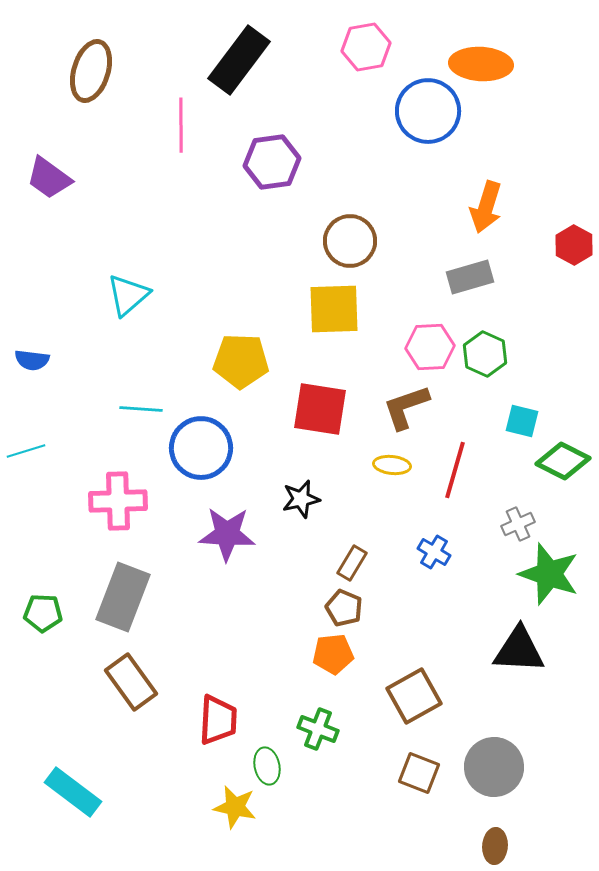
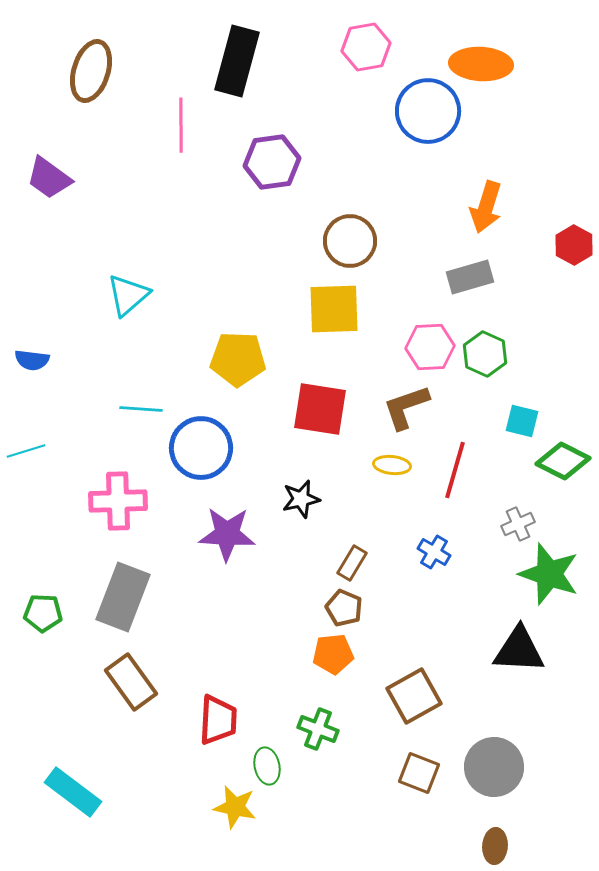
black rectangle at (239, 60): moved 2 px left, 1 px down; rotated 22 degrees counterclockwise
yellow pentagon at (241, 361): moved 3 px left, 2 px up
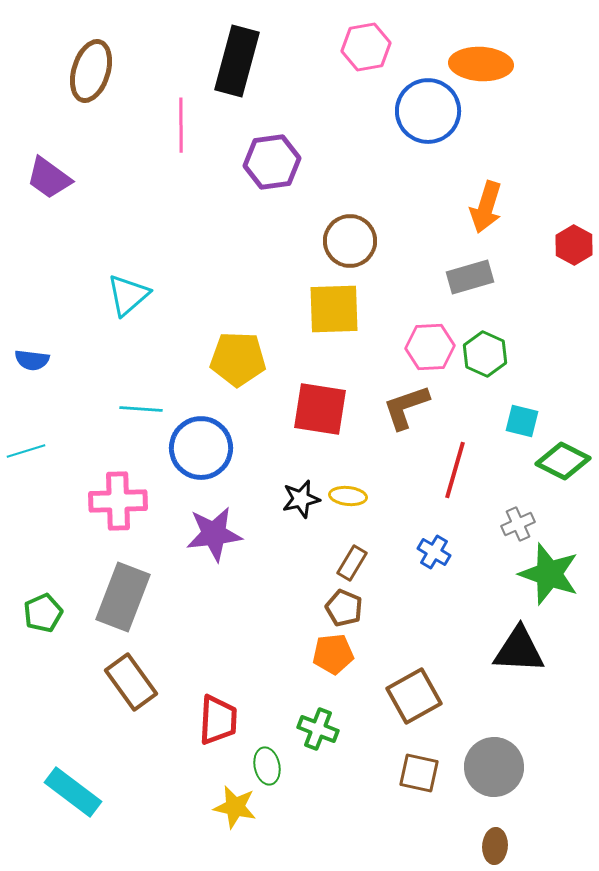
yellow ellipse at (392, 465): moved 44 px left, 31 px down
purple star at (227, 534): moved 13 px left; rotated 10 degrees counterclockwise
green pentagon at (43, 613): rotated 27 degrees counterclockwise
brown square at (419, 773): rotated 9 degrees counterclockwise
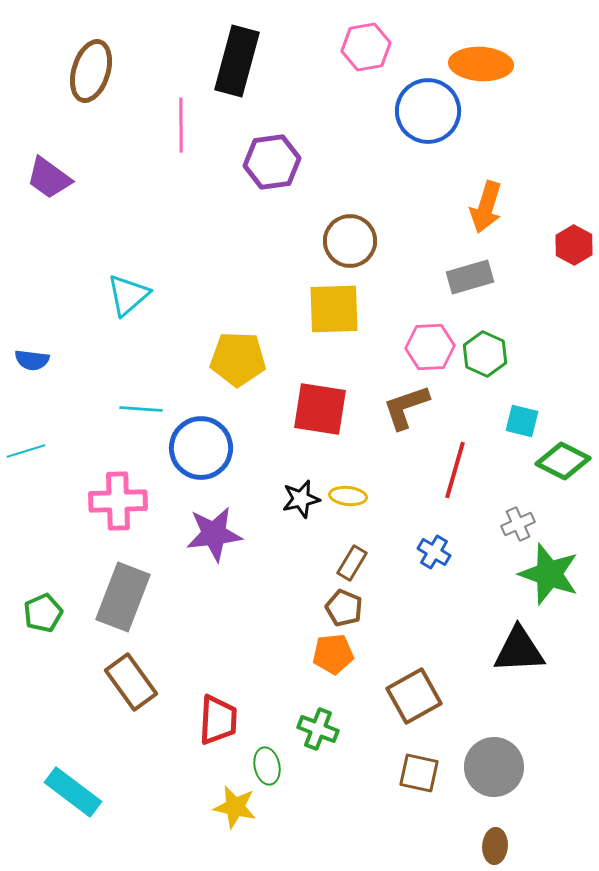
black triangle at (519, 650): rotated 6 degrees counterclockwise
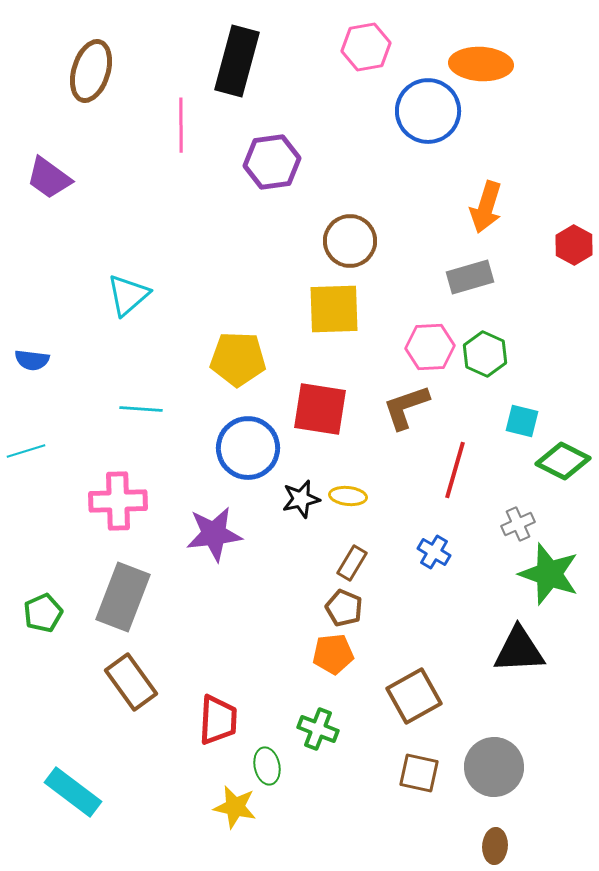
blue circle at (201, 448): moved 47 px right
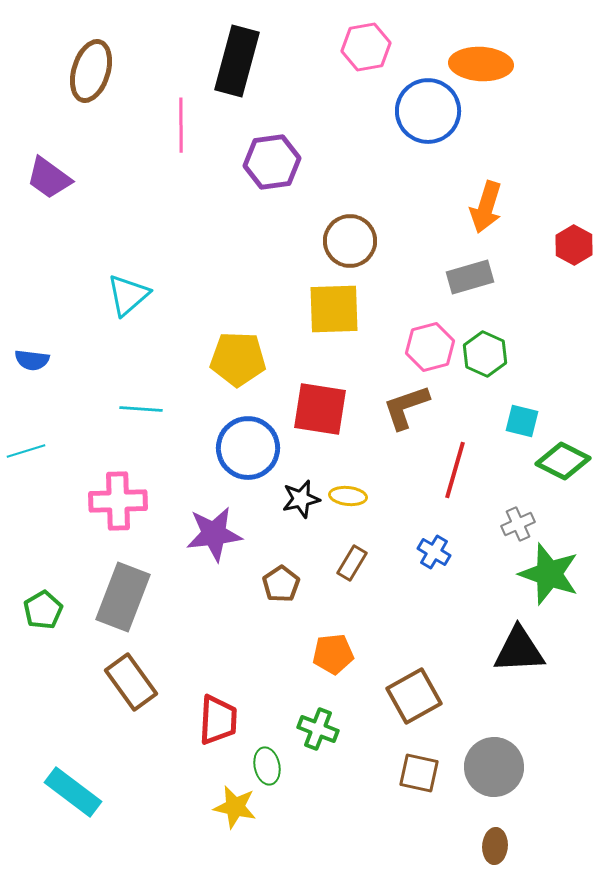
pink hexagon at (430, 347): rotated 12 degrees counterclockwise
brown pentagon at (344, 608): moved 63 px left, 24 px up; rotated 15 degrees clockwise
green pentagon at (43, 613): moved 3 px up; rotated 6 degrees counterclockwise
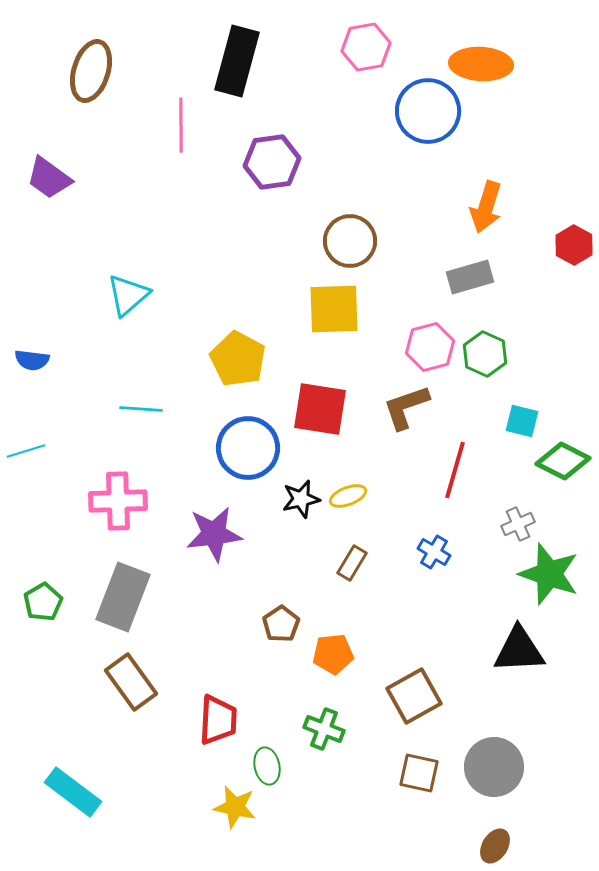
yellow pentagon at (238, 359): rotated 26 degrees clockwise
yellow ellipse at (348, 496): rotated 27 degrees counterclockwise
brown pentagon at (281, 584): moved 40 px down
green pentagon at (43, 610): moved 8 px up
green cross at (318, 729): moved 6 px right
brown ellipse at (495, 846): rotated 28 degrees clockwise
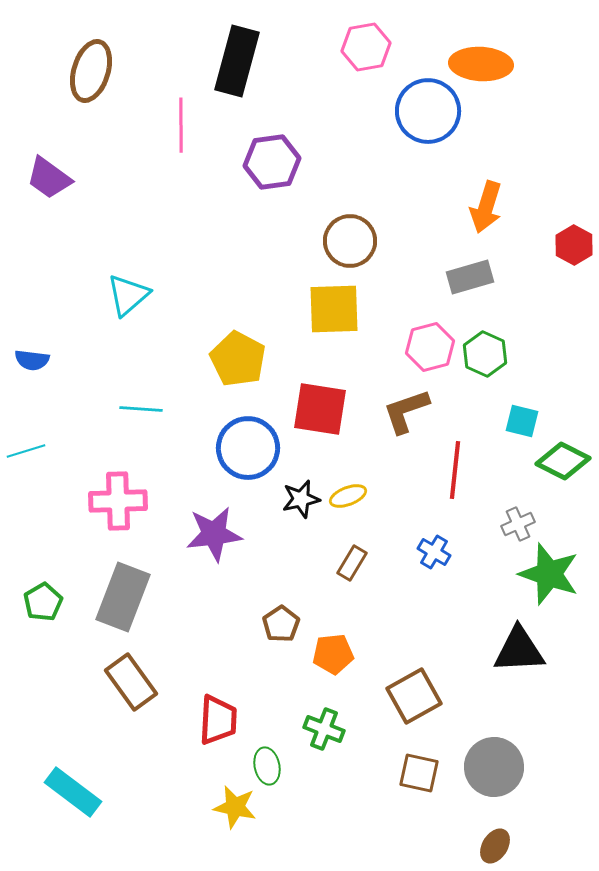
brown L-shape at (406, 407): moved 4 px down
red line at (455, 470): rotated 10 degrees counterclockwise
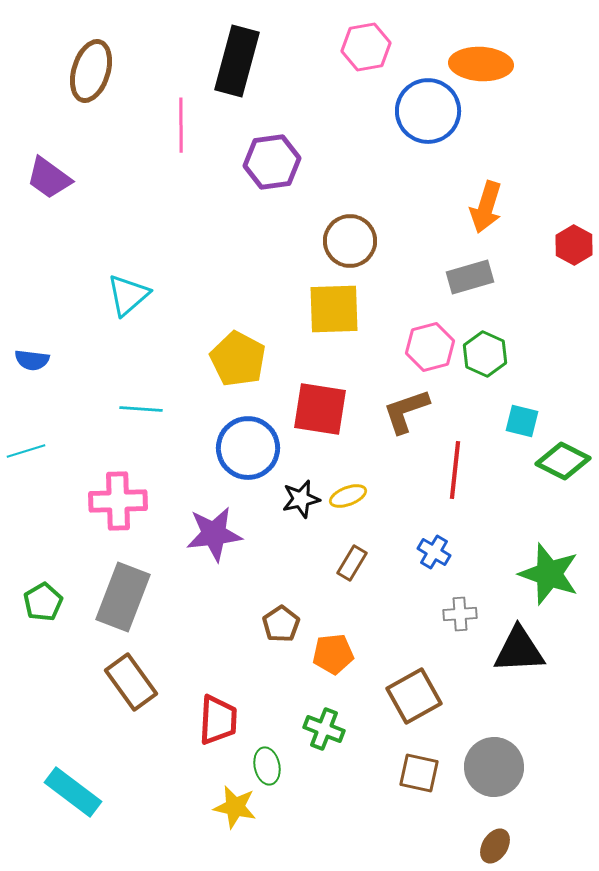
gray cross at (518, 524): moved 58 px left, 90 px down; rotated 20 degrees clockwise
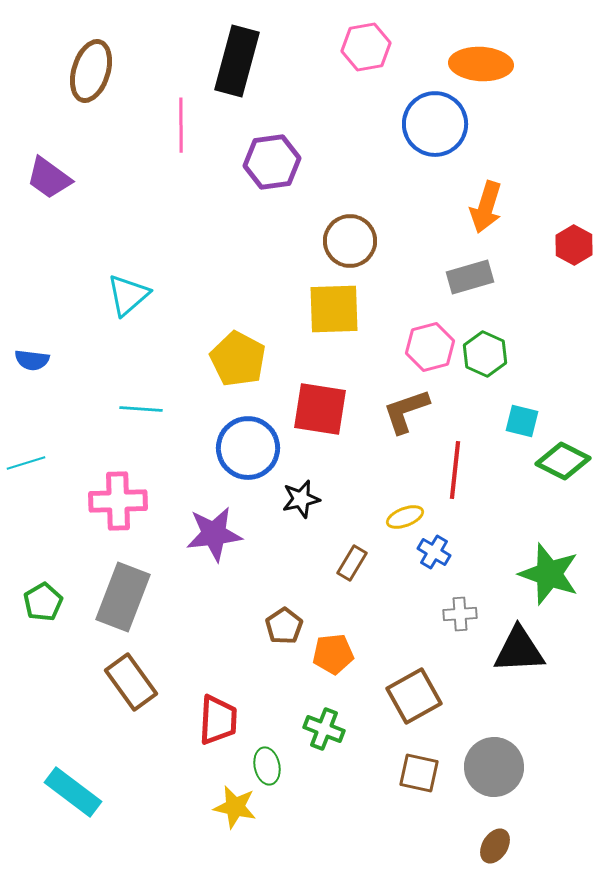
blue circle at (428, 111): moved 7 px right, 13 px down
cyan line at (26, 451): moved 12 px down
yellow ellipse at (348, 496): moved 57 px right, 21 px down
brown pentagon at (281, 624): moved 3 px right, 2 px down
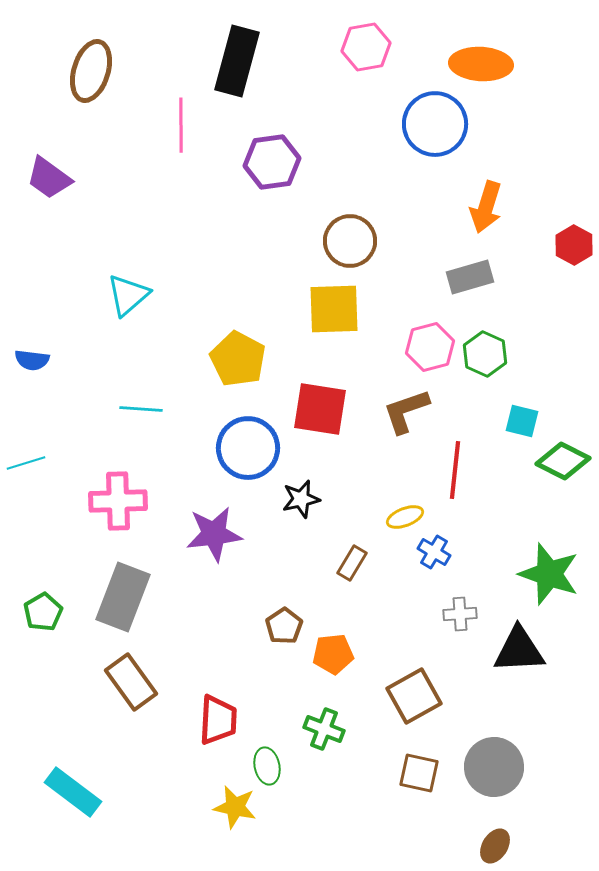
green pentagon at (43, 602): moved 10 px down
